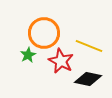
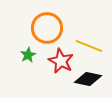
orange circle: moved 3 px right, 5 px up
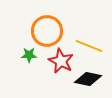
orange circle: moved 3 px down
green star: moved 1 px right; rotated 28 degrees clockwise
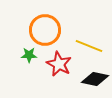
orange circle: moved 2 px left, 1 px up
red star: moved 2 px left, 3 px down
black diamond: moved 7 px right
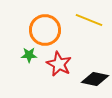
yellow line: moved 26 px up
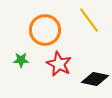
yellow line: rotated 32 degrees clockwise
green star: moved 8 px left, 5 px down
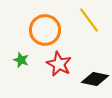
green star: rotated 21 degrees clockwise
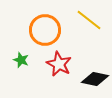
yellow line: rotated 16 degrees counterclockwise
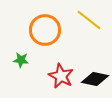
green star: rotated 14 degrees counterclockwise
red star: moved 2 px right, 12 px down
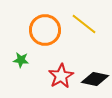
yellow line: moved 5 px left, 4 px down
red star: rotated 15 degrees clockwise
